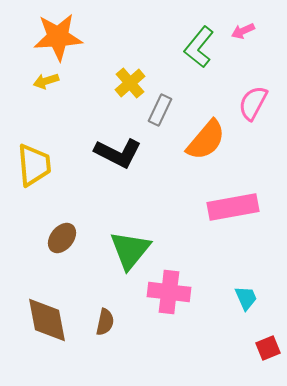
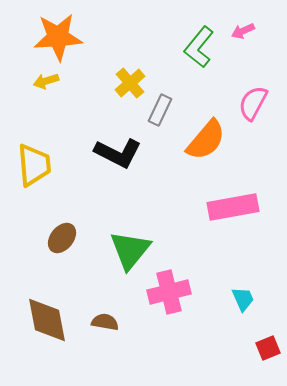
pink cross: rotated 21 degrees counterclockwise
cyan trapezoid: moved 3 px left, 1 px down
brown semicircle: rotated 92 degrees counterclockwise
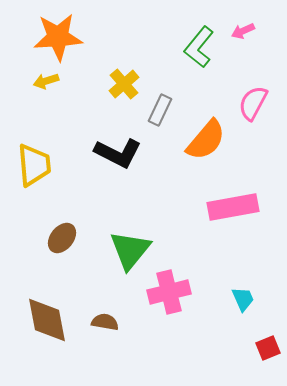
yellow cross: moved 6 px left, 1 px down
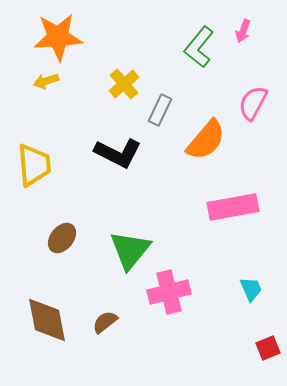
pink arrow: rotated 45 degrees counterclockwise
cyan trapezoid: moved 8 px right, 10 px up
brown semicircle: rotated 48 degrees counterclockwise
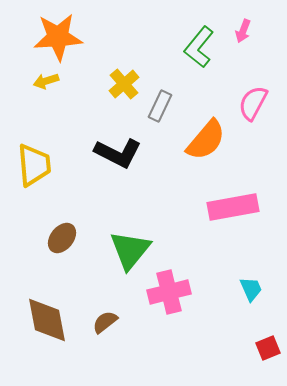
gray rectangle: moved 4 px up
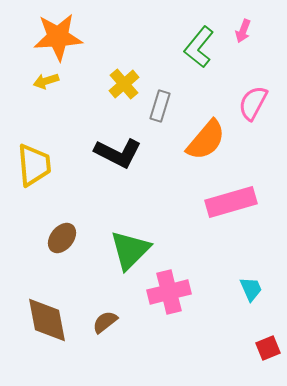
gray rectangle: rotated 8 degrees counterclockwise
pink rectangle: moved 2 px left, 5 px up; rotated 6 degrees counterclockwise
green triangle: rotated 6 degrees clockwise
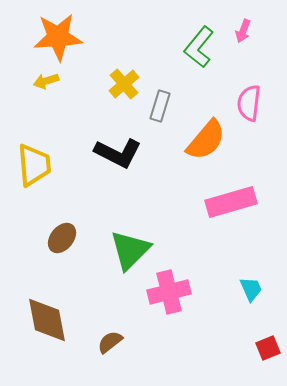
pink semicircle: moved 4 px left; rotated 21 degrees counterclockwise
brown semicircle: moved 5 px right, 20 px down
